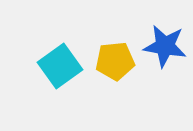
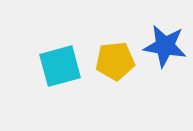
cyan square: rotated 21 degrees clockwise
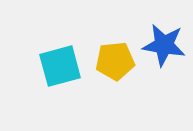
blue star: moved 1 px left, 1 px up
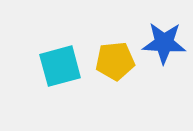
blue star: moved 2 px up; rotated 6 degrees counterclockwise
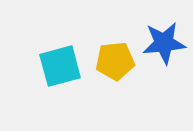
blue star: rotated 9 degrees counterclockwise
